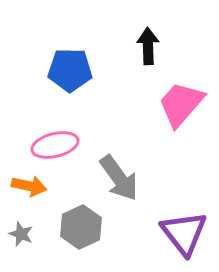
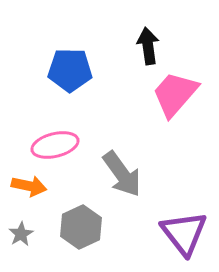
black arrow: rotated 6 degrees counterclockwise
pink trapezoid: moved 6 px left, 10 px up
gray arrow: moved 3 px right, 4 px up
gray star: rotated 20 degrees clockwise
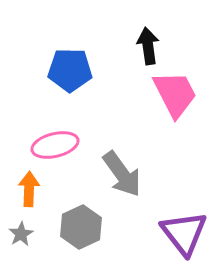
pink trapezoid: rotated 112 degrees clockwise
orange arrow: moved 3 px down; rotated 100 degrees counterclockwise
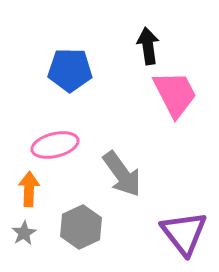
gray star: moved 3 px right, 1 px up
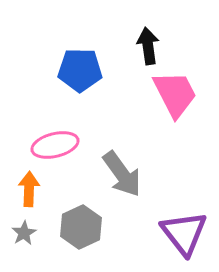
blue pentagon: moved 10 px right
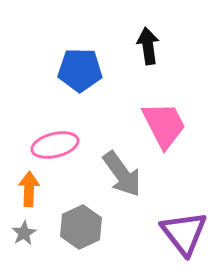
pink trapezoid: moved 11 px left, 31 px down
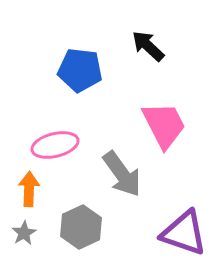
black arrow: rotated 39 degrees counterclockwise
blue pentagon: rotated 6 degrees clockwise
purple triangle: rotated 33 degrees counterclockwise
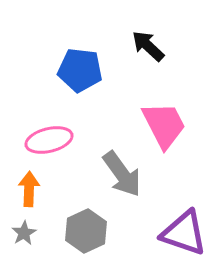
pink ellipse: moved 6 px left, 5 px up
gray hexagon: moved 5 px right, 4 px down
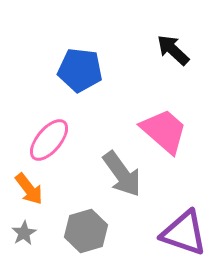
black arrow: moved 25 px right, 4 px down
pink trapezoid: moved 6 px down; rotated 22 degrees counterclockwise
pink ellipse: rotated 36 degrees counterclockwise
orange arrow: rotated 140 degrees clockwise
gray hexagon: rotated 9 degrees clockwise
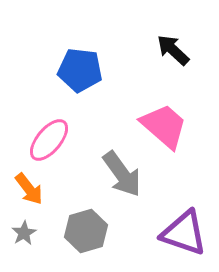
pink trapezoid: moved 5 px up
